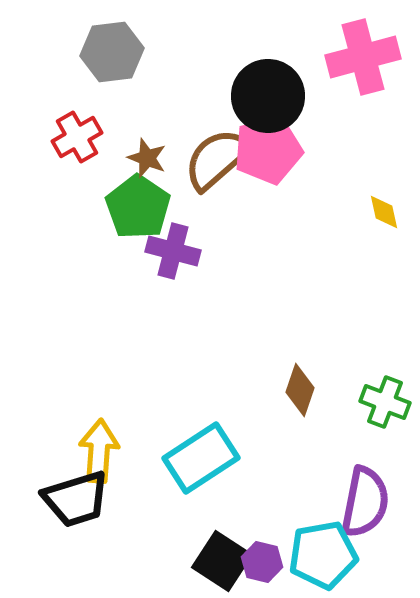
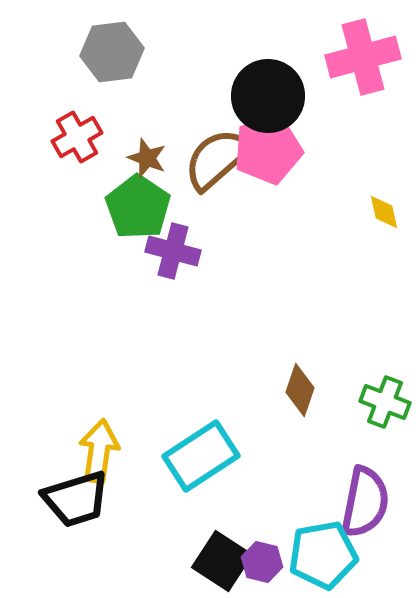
yellow arrow: rotated 4 degrees clockwise
cyan rectangle: moved 2 px up
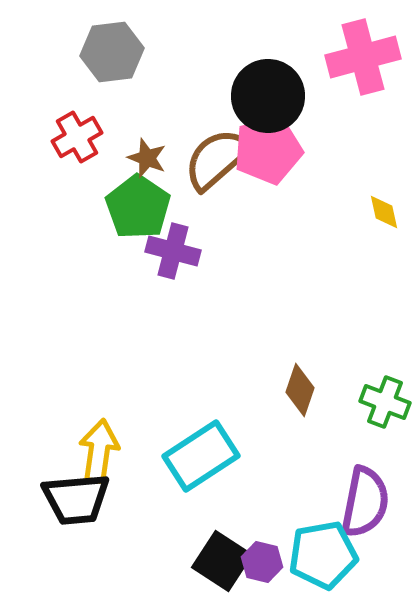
black trapezoid: rotated 12 degrees clockwise
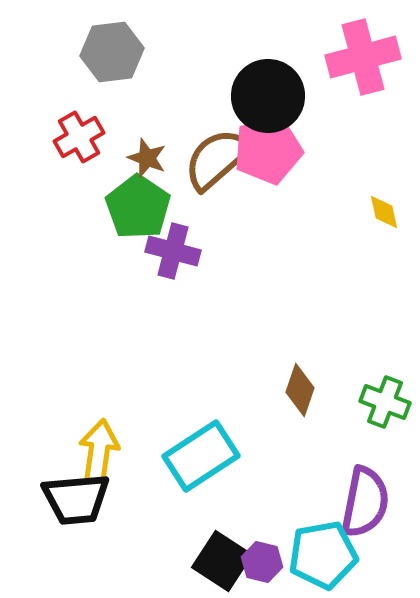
red cross: moved 2 px right
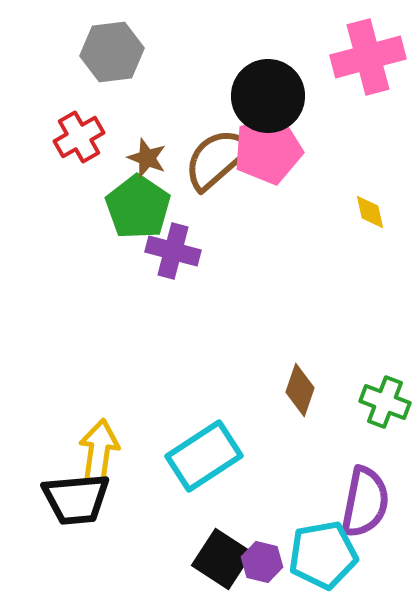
pink cross: moved 5 px right
yellow diamond: moved 14 px left
cyan rectangle: moved 3 px right
black square: moved 2 px up
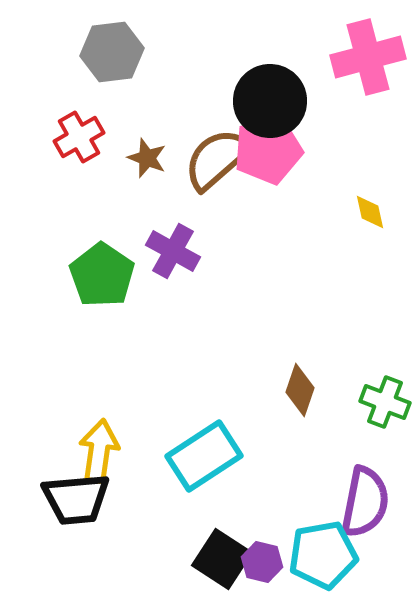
black circle: moved 2 px right, 5 px down
green pentagon: moved 36 px left, 68 px down
purple cross: rotated 14 degrees clockwise
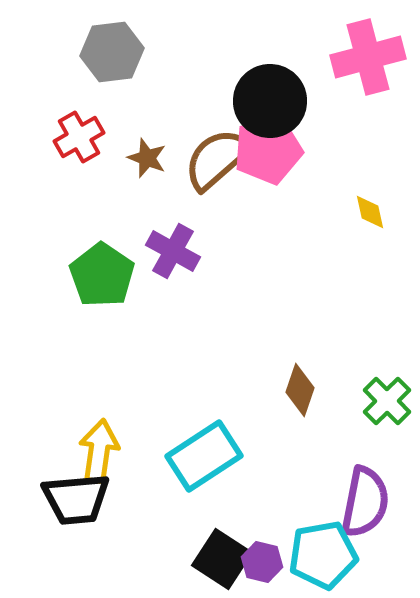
green cross: moved 2 px right, 1 px up; rotated 24 degrees clockwise
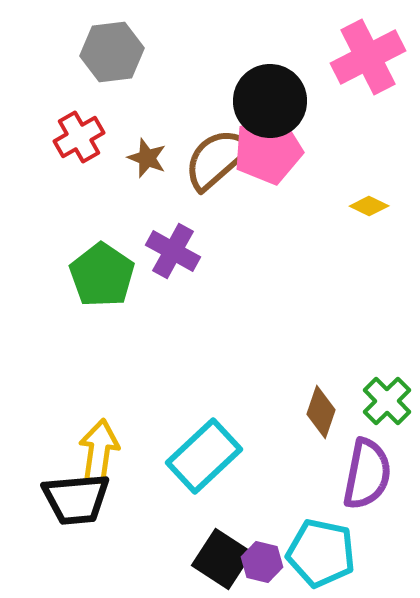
pink cross: rotated 12 degrees counterclockwise
yellow diamond: moved 1 px left, 6 px up; rotated 51 degrees counterclockwise
brown diamond: moved 21 px right, 22 px down
cyan rectangle: rotated 10 degrees counterclockwise
purple semicircle: moved 2 px right, 28 px up
cyan pentagon: moved 2 px left, 2 px up; rotated 22 degrees clockwise
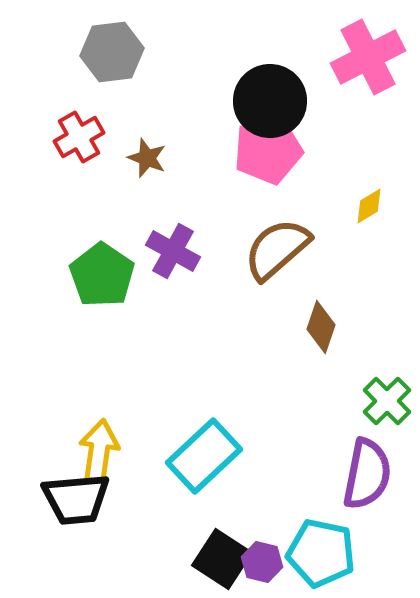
brown semicircle: moved 60 px right, 90 px down
yellow diamond: rotated 57 degrees counterclockwise
brown diamond: moved 85 px up
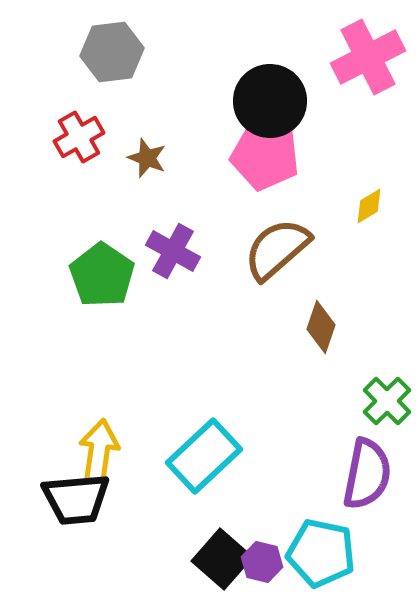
pink pentagon: moved 3 px left, 6 px down; rotated 26 degrees clockwise
black square: rotated 8 degrees clockwise
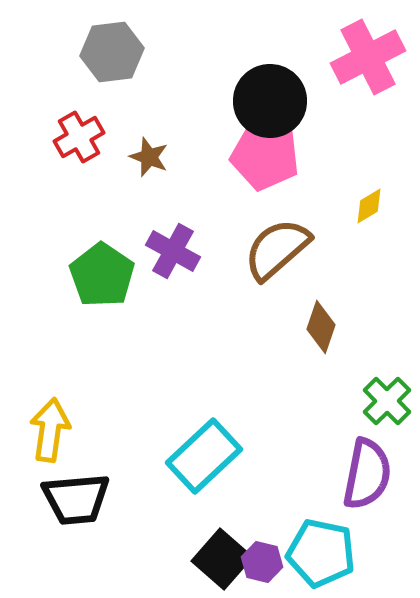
brown star: moved 2 px right, 1 px up
yellow arrow: moved 49 px left, 21 px up
